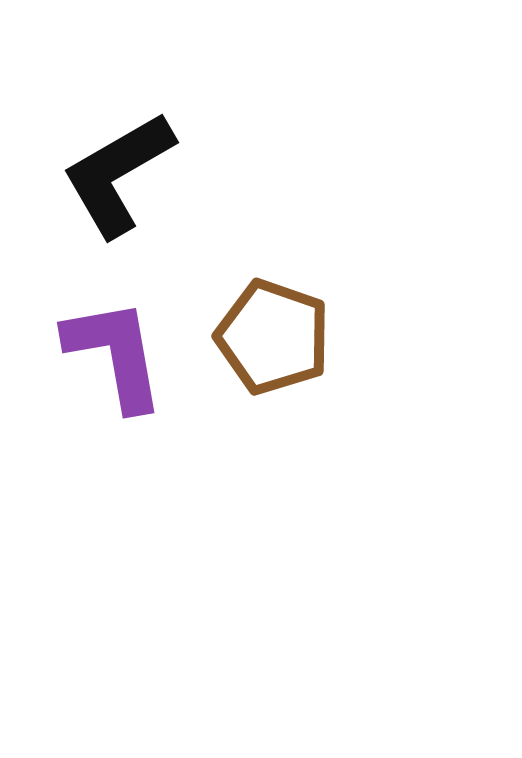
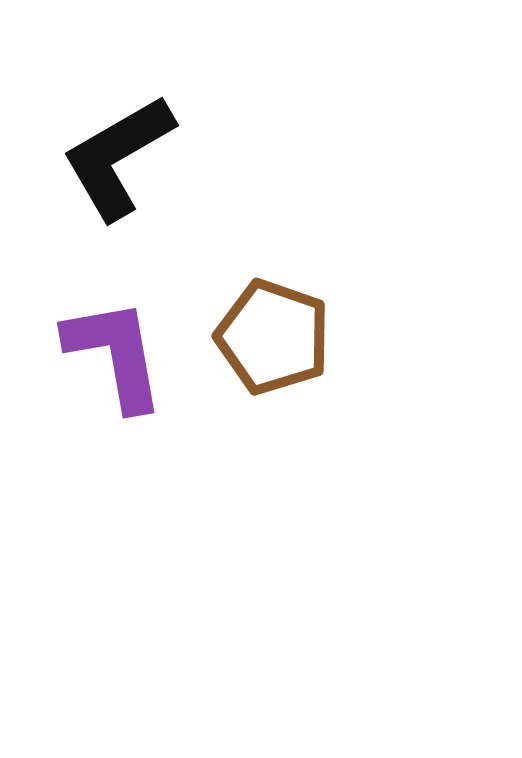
black L-shape: moved 17 px up
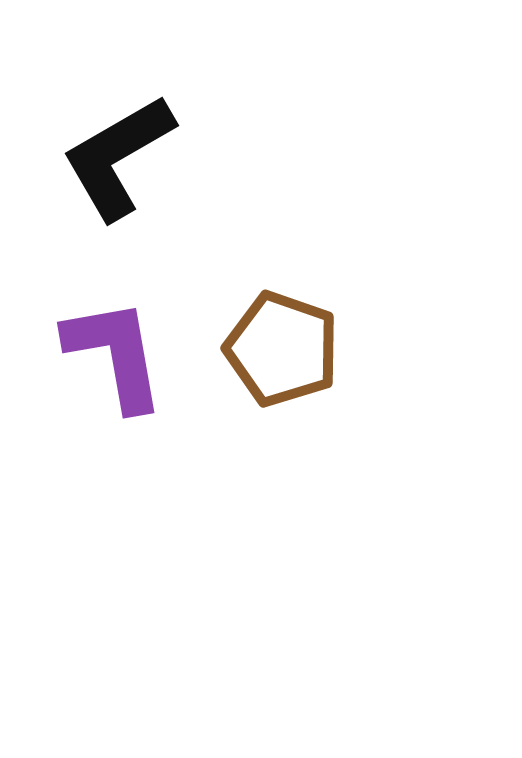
brown pentagon: moved 9 px right, 12 px down
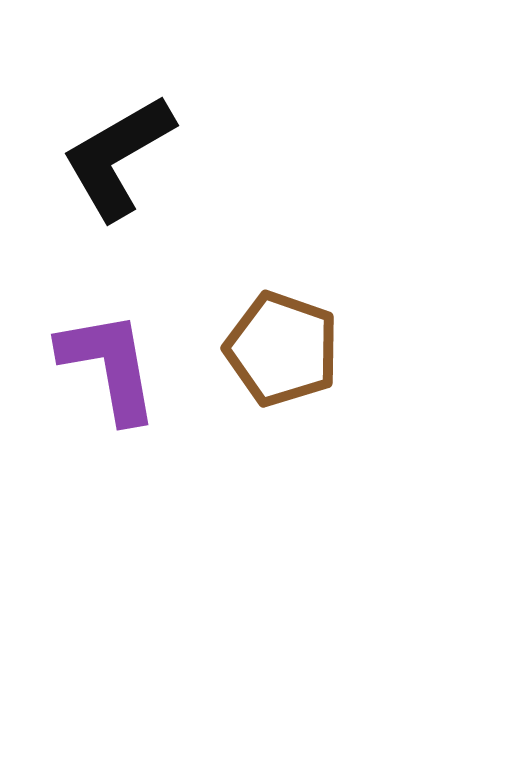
purple L-shape: moved 6 px left, 12 px down
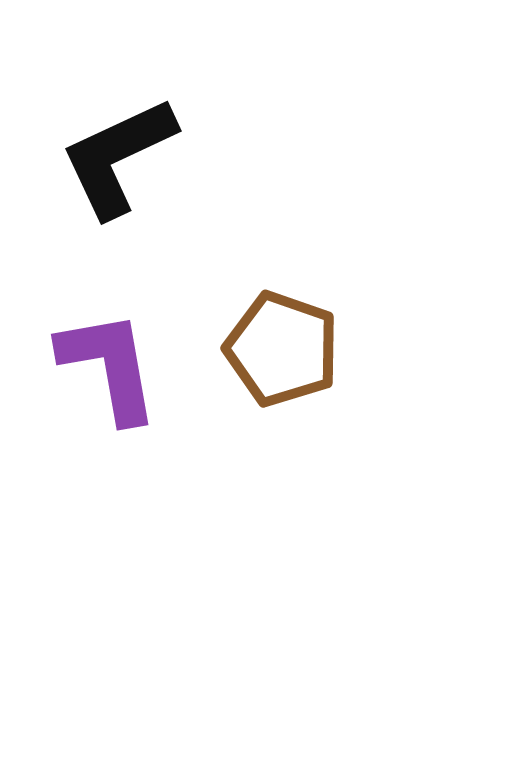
black L-shape: rotated 5 degrees clockwise
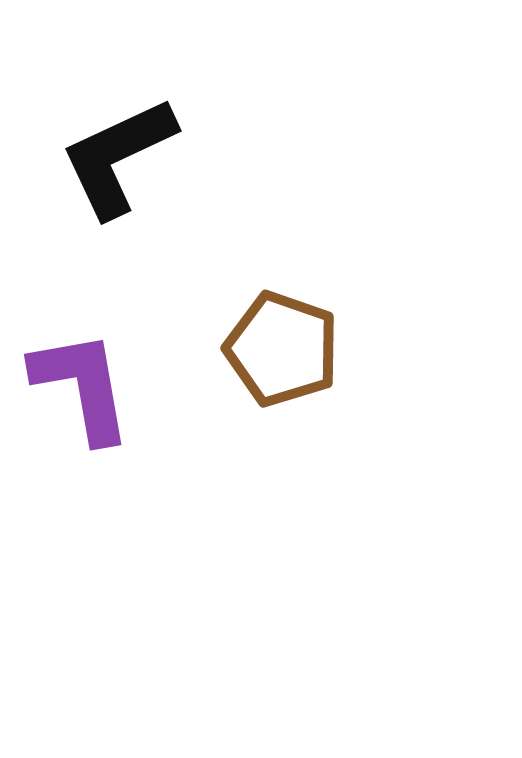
purple L-shape: moved 27 px left, 20 px down
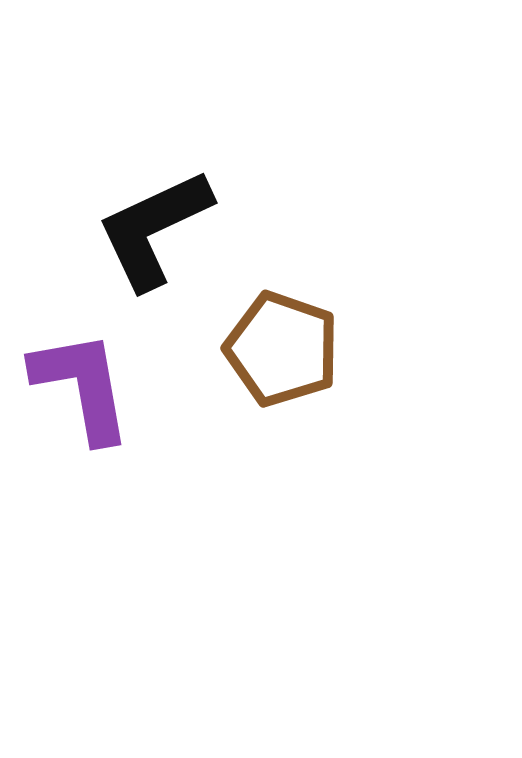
black L-shape: moved 36 px right, 72 px down
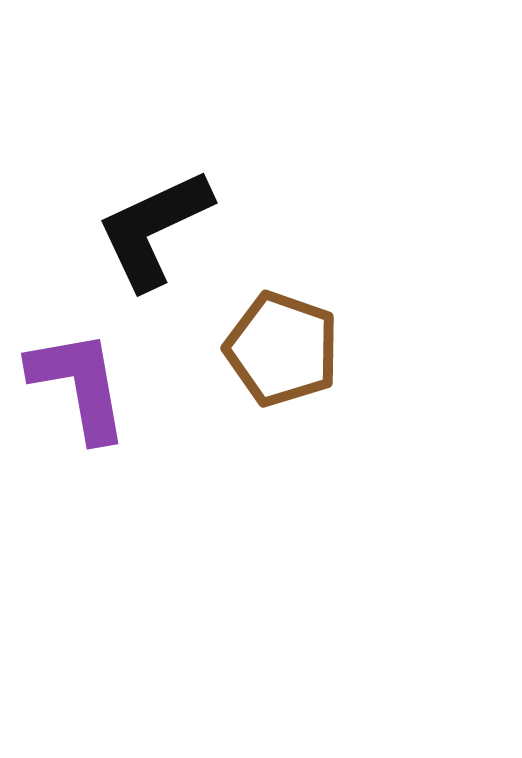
purple L-shape: moved 3 px left, 1 px up
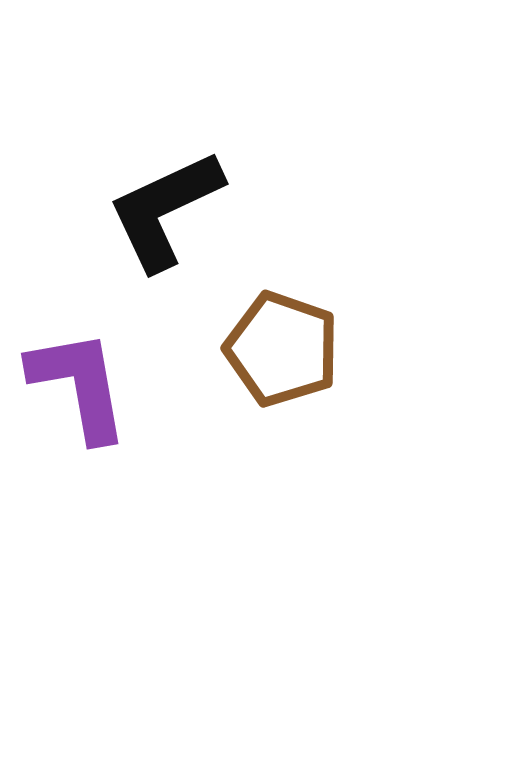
black L-shape: moved 11 px right, 19 px up
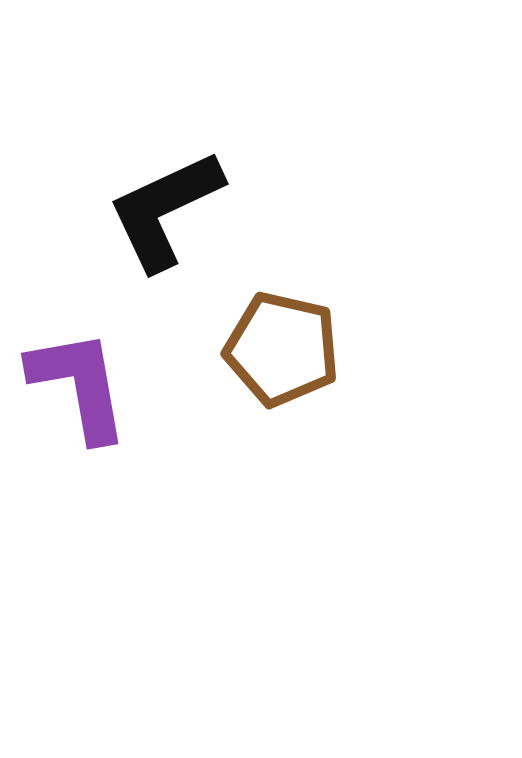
brown pentagon: rotated 6 degrees counterclockwise
